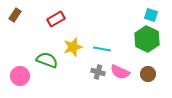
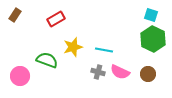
green hexagon: moved 6 px right
cyan line: moved 2 px right, 1 px down
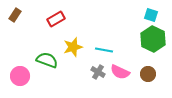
gray cross: rotated 16 degrees clockwise
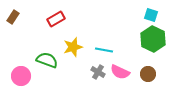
brown rectangle: moved 2 px left, 2 px down
pink circle: moved 1 px right
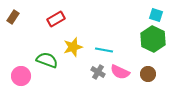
cyan square: moved 5 px right
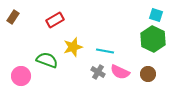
red rectangle: moved 1 px left, 1 px down
cyan line: moved 1 px right, 1 px down
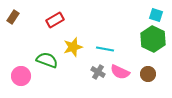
cyan line: moved 2 px up
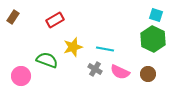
gray cross: moved 3 px left, 3 px up
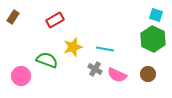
pink semicircle: moved 3 px left, 3 px down
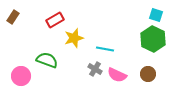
yellow star: moved 1 px right, 9 px up
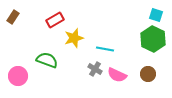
pink circle: moved 3 px left
